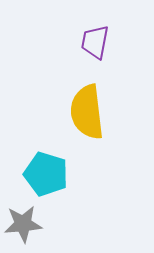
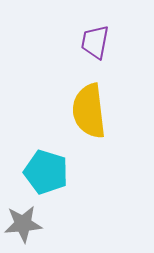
yellow semicircle: moved 2 px right, 1 px up
cyan pentagon: moved 2 px up
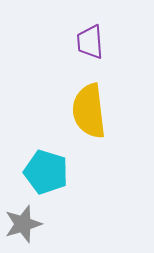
purple trapezoid: moved 5 px left; rotated 15 degrees counterclockwise
gray star: rotated 12 degrees counterclockwise
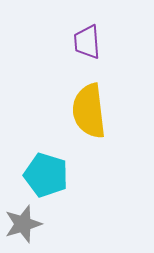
purple trapezoid: moved 3 px left
cyan pentagon: moved 3 px down
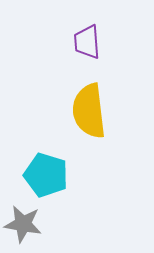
gray star: rotated 27 degrees clockwise
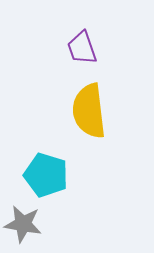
purple trapezoid: moved 5 px left, 6 px down; rotated 15 degrees counterclockwise
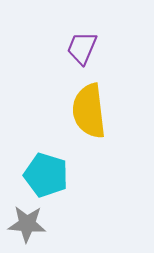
purple trapezoid: rotated 42 degrees clockwise
gray star: moved 4 px right; rotated 6 degrees counterclockwise
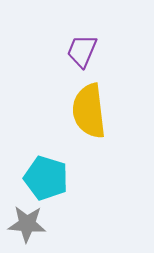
purple trapezoid: moved 3 px down
cyan pentagon: moved 3 px down
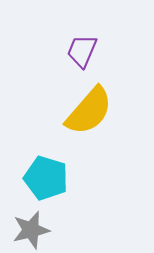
yellow semicircle: rotated 132 degrees counterclockwise
gray star: moved 4 px right, 6 px down; rotated 18 degrees counterclockwise
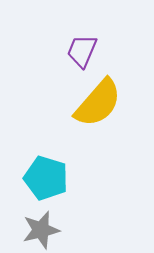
yellow semicircle: moved 9 px right, 8 px up
gray star: moved 10 px right
